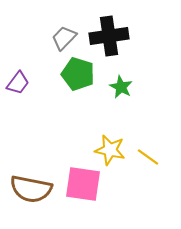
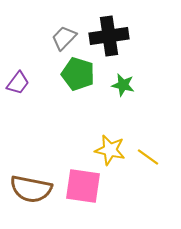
green star: moved 2 px right, 2 px up; rotated 15 degrees counterclockwise
pink square: moved 2 px down
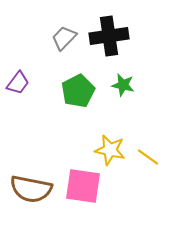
green pentagon: moved 17 px down; rotated 28 degrees clockwise
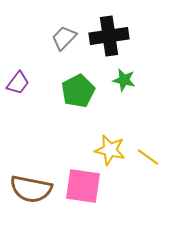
green star: moved 1 px right, 5 px up
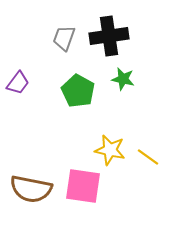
gray trapezoid: rotated 24 degrees counterclockwise
green star: moved 1 px left, 1 px up
green pentagon: rotated 16 degrees counterclockwise
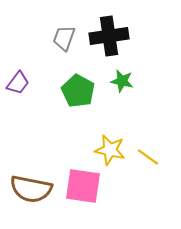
green star: moved 1 px left, 2 px down
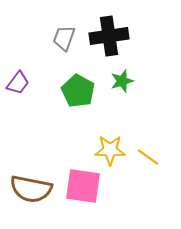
green star: rotated 30 degrees counterclockwise
yellow star: rotated 12 degrees counterclockwise
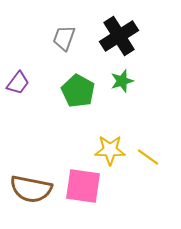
black cross: moved 10 px right; rotated 24 degrees counterclockwise
